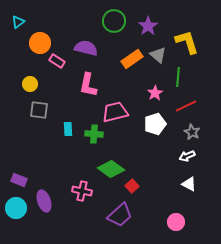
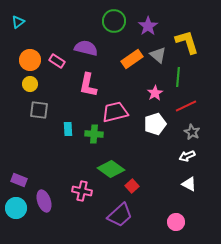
orange circle: moved 10 px left, 17 px down
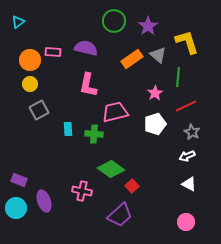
pink rectangle: moved 4 px left, 9 px up; rotated 28 degrees counterclockwise
gray square: rotated 36 degrees counterclockwise
pink circle: moved 10 px right
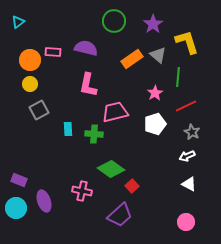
purple star: moved 5 px right, 2 px up
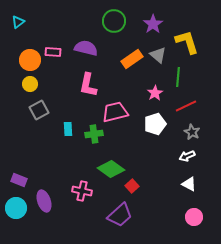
green cross: rotated 12 degrees counterclockwise
pink circle: moved 8 px right, 5 px up
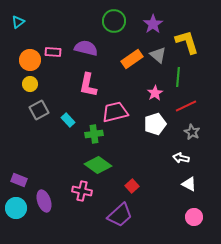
cyan rectangle: moved 9 px up; rotated 40 degrees counterclockwise
white arrow: moved 6 px left, 2 px down; rotated 35 degrees clockwise
green diamond: moved 13 px left, 4 px up
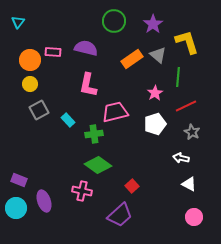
cyan triangle: rotated 16 degrees counterclockwise
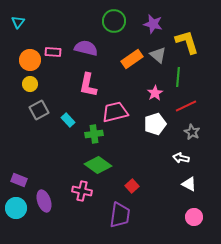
purple star: rotated 24 degrees counterclockwise
purple trapezoid: rotated 40 degrees counterclockwise
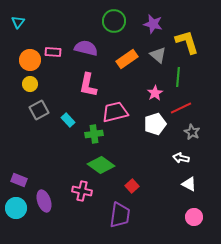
orange rectangle: moved 5 px left
red line: moved 5 px left, 2 px down
green diamond: moved 3 px right
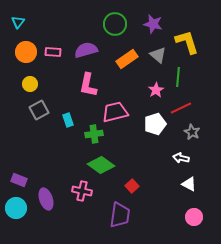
green circle: moved 1 px right, 3 px down
purple semicircle: moved 2 px down; rotated 30 degrees counterclockwise
orange circle: moved 4 px left, 8 px up
pink star: moved 1 px right, 3 px up
cyan rectangle: rotated 24 degrees clockwise
purple ellipse: moved 2 px right, 2 px up
